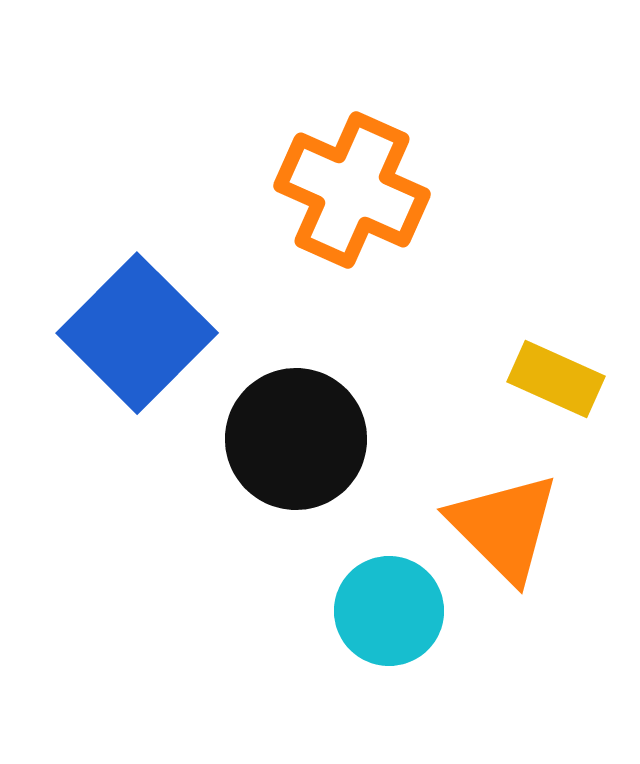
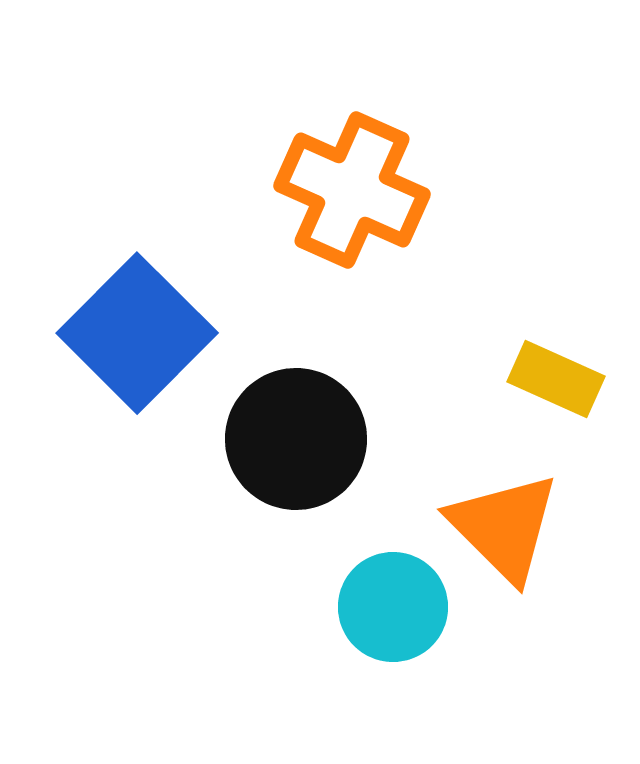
cyan circle: moved 4 px right, 4 px up
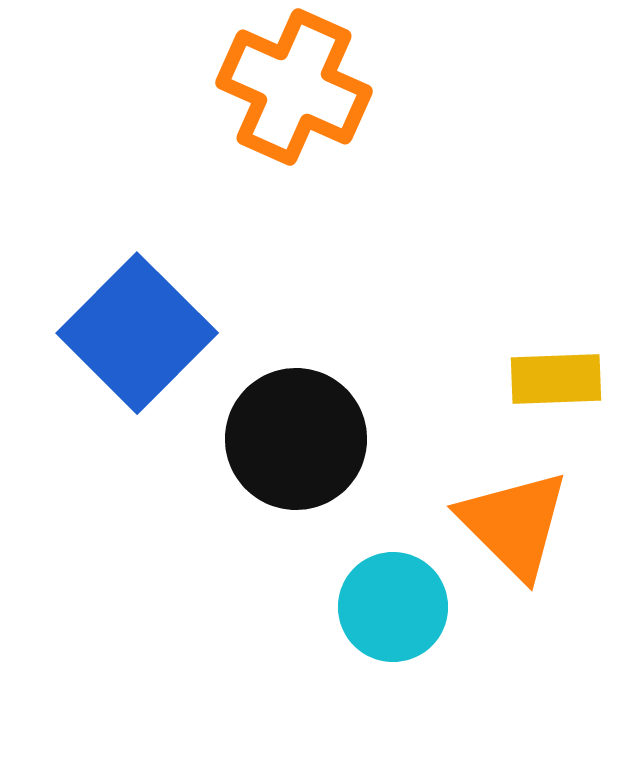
orange cross: moved 58 px left, 103 px up
yellow rectangle: rotated 26 degrees counterclockwise
orange triangle: moved 10 px right, 3 px up
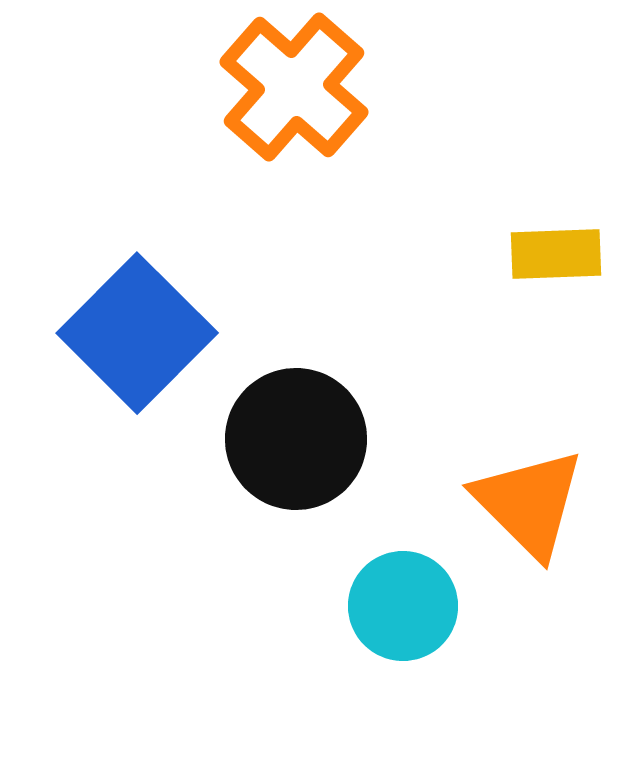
orange cross: rotated 17 degrees clockwise
yellow rectangle: moved 125 px up
orange triangle: moved 15 px right, 21 px up
cyan circle: moved 10 px right, 1 px up
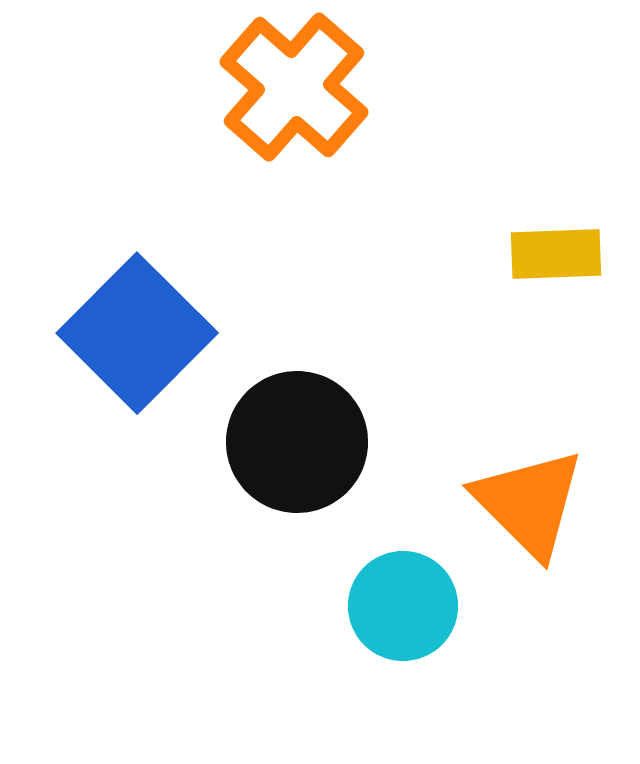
black circle: moved 1 px right, 3 px down
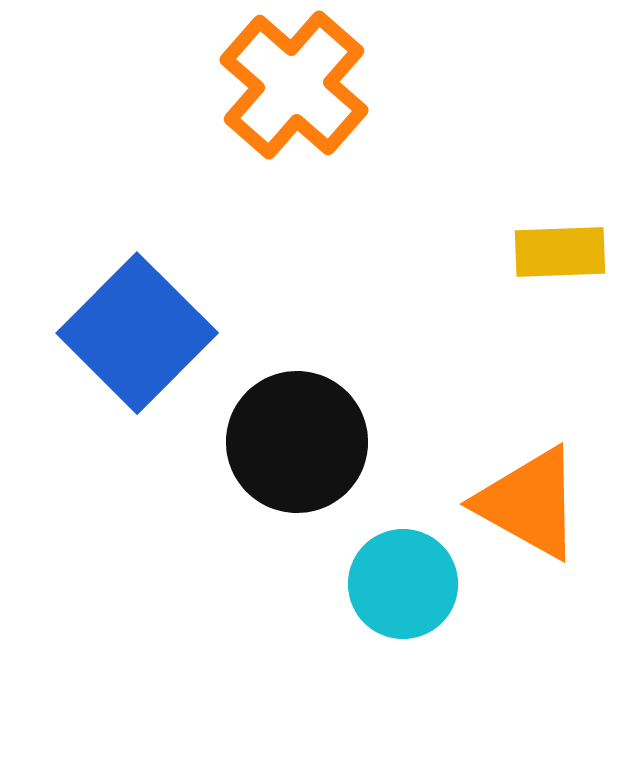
orange cross: moved 2 px up
yellow rectangle: moved 4 px right, 2 px up
orange triangle: rotated 16 degrees counterclockwise
cyan circle: moved 22 px up
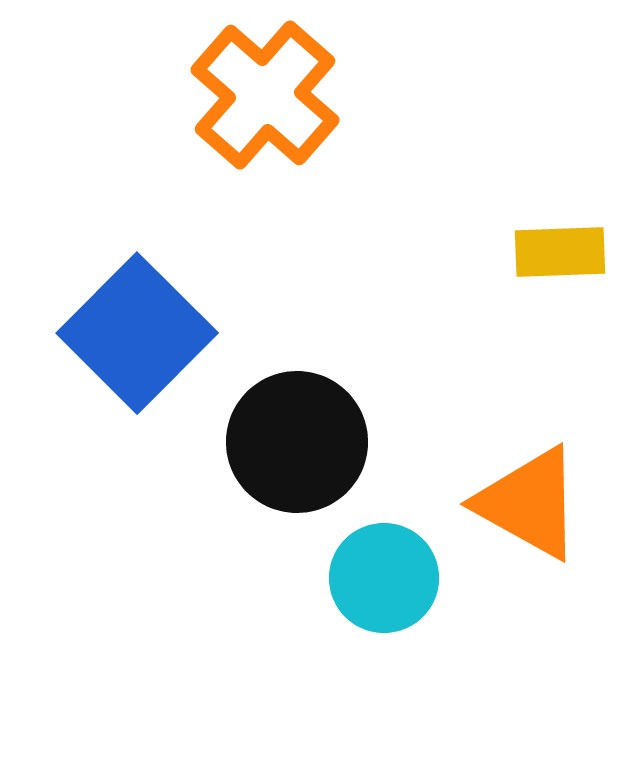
orange cross: moved 29 px left, 10 px down
cyan circle: moved 19 px left, 6 px up
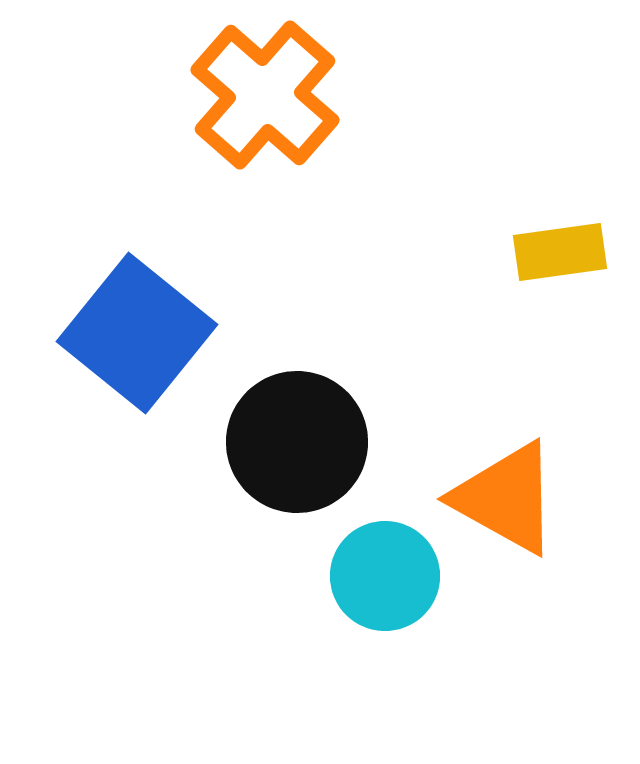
yellow rectangle: rotated 6 degrees counterclockwise
blue square: rotated 6 degrees counterclockwise
orange triangle: moved 23 px left, 5 px up
cyan circle: moved 1 px right, 2 px up
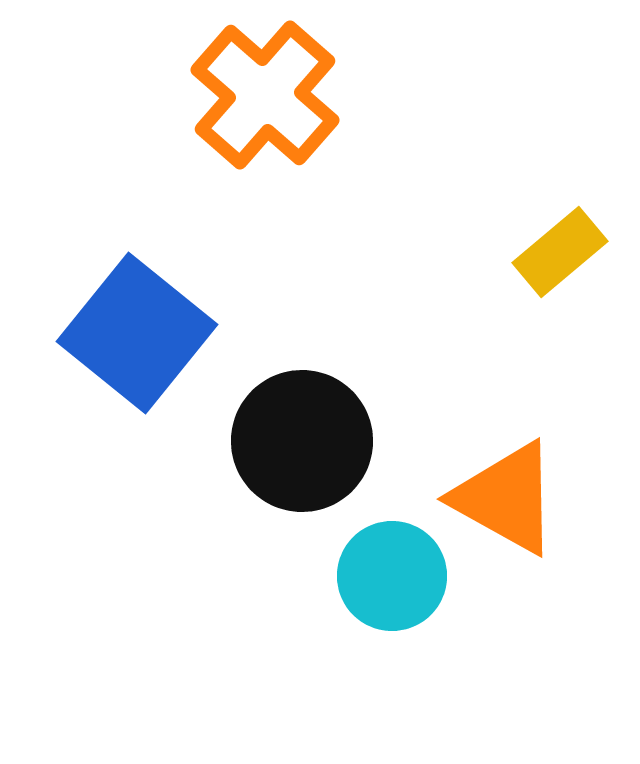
yellow rectangle: rotated 32 degrees counterclockwise
black circle: moved 5 px right, 1 px up
cyan circle: moved 7 px right
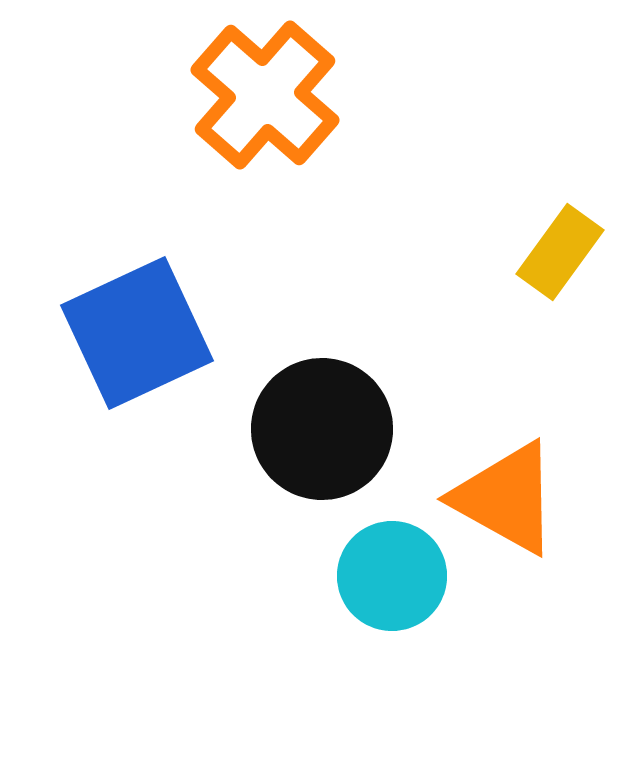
yellow rectangle: rotated 14 degrees counterclockwise
blue square: rotated 26 degrees clockwise
black circle: moved 20 px right, 12 px up
